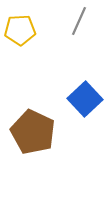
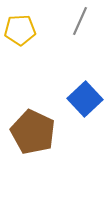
gray line: moved 1 px right
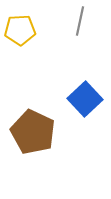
gray line: rotated 12 degrees counterclockwise
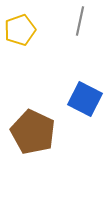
yellow pentagon: rotated 16 degrees counterclockwise
blue square: rotated 20 degrees counterclockwise
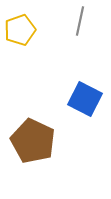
brown pentagon: moved 9 px down
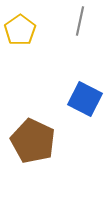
yellow pentagon: rotated 16 degrees counterclockwise
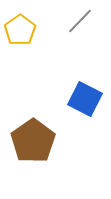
gray line: rotated 32 degrees clockwise
brown pentagon: rotated 12 degrees clockwise
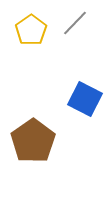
gray line: moved 5 px left, 2 px down
yellow pentagon: moved 11 px right
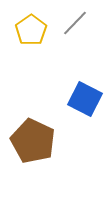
brown pentagon: rotated 12 degrees counterclockwise
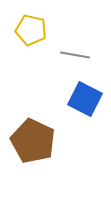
gray line: moved 32 px down; rotated 56 degrees clockwise
yellow pentagon: rotated 24 degrees counterclockwise
